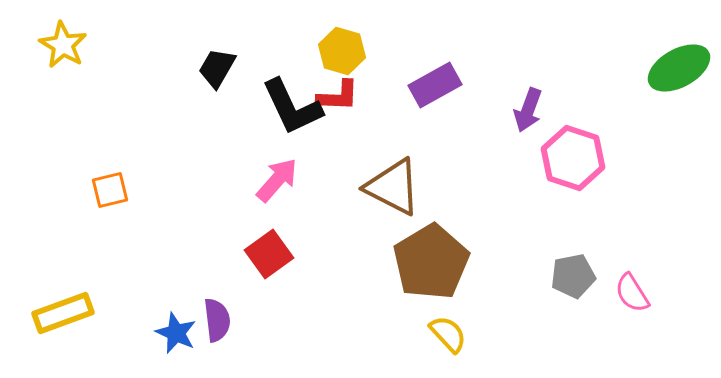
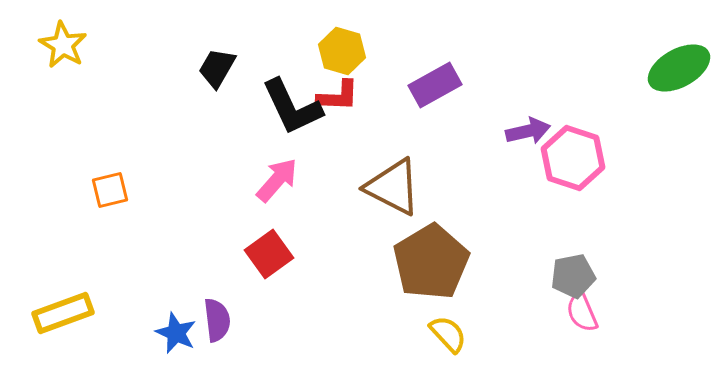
purple arrow: moved 21 px down; rotated 123 degrees counterclockwise
pink semicircle: moved 50 px left, 19 px down; rotated 9 degrees clockwise
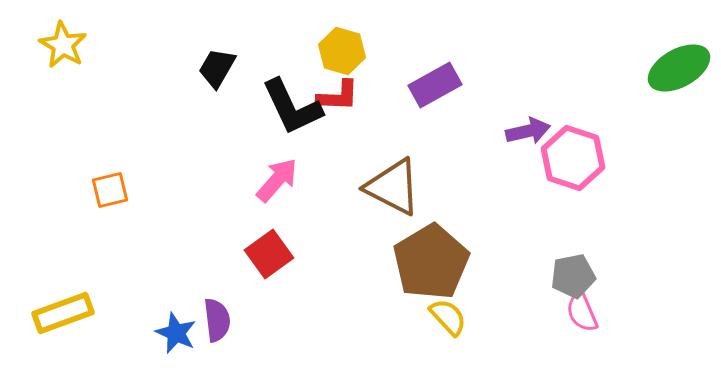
yellow semicircle: moved 17 px up
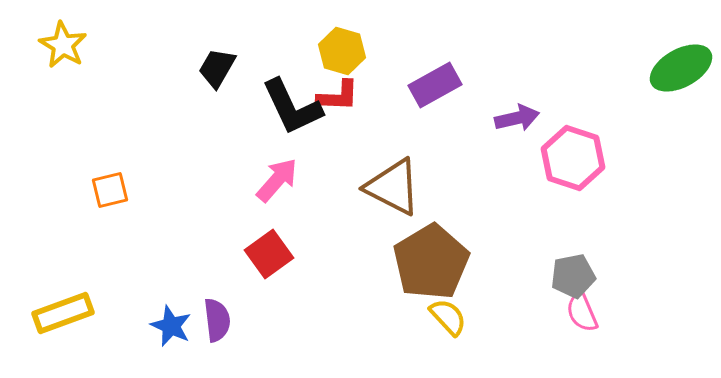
green ellipse: moved 2 px right
purple arrow: moved 11 px left, 13 px up
blue star: moved 5 px left, 7 px up
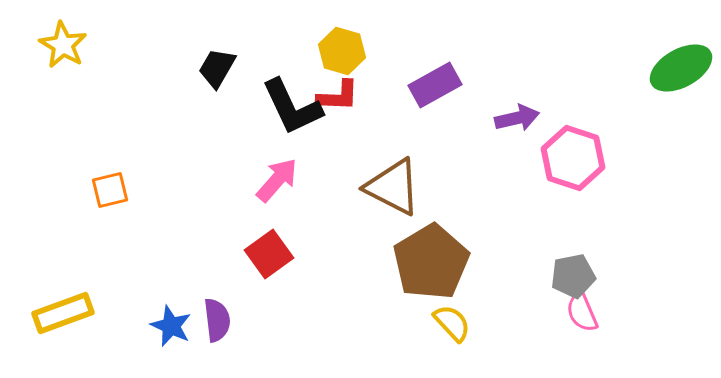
yellow semicircle: moved 4 px right, 6 px down
